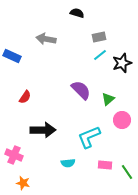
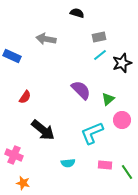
black arrow: rotated 40 degrees clockwise
cyan L-shape: moved 3 px right, 4 px up
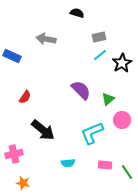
black star: rotated 12 degrees counterclockwise
pink cross: moved 1 px up; rotated 36 degrees counterclockwise
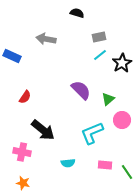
pink cross: moved 8 px right, 2 px up; rotated 24 degrees clockwise
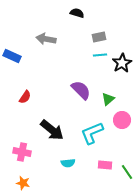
cyan line: rotated 32 degrees clockwise
black arrow: moved 9 px right
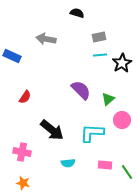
cyan L-shape: rotated 25 degrees clockwise
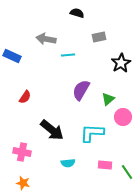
cyan line: moved 32 px left
black star: moved 1 px left
purple semicircle: rotated 105 degrees counterclockwise
pink circle: moved 1 px right, 3 px up
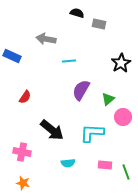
gray rectangle: moved 13 px up; rotated 24 degrees clockwise
cyan line: moved 1 px right, 6 px down
green line: moved 1 px left; rotated 14 degrees clockwise
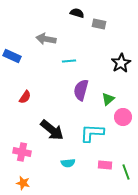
purple semicircle: rotated 15 degrees counterclockwise
